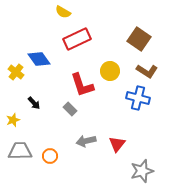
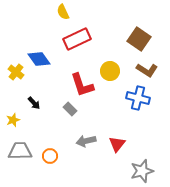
yellow semicircle: rotated 35 degrees clockwise
brown L-shape: moved 1 px up
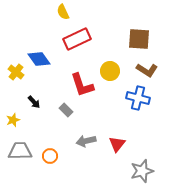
brown square: rotated 30 degrees counterclockwise
black arrow: moved 1 px up
gray rectangle: moved 4 px left, 1 px down
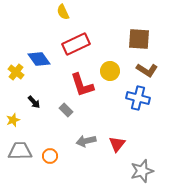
red rectangle: moved 1 px left, 5 px down
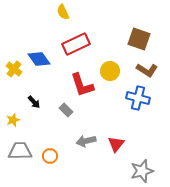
brown square: rotated 15 degrees clockwise
yellow cross: moved 2 px left, 3 px up
red triangle: moved 1 px left
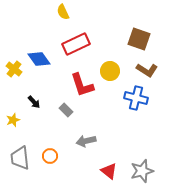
blue cross: moved 2 px left
red triangle: moved 7 px left, 27 px down; rotated 30 degrees counterclockwise
gray trapezoid: moved 7 px down; rotated 95 degrees counterclockwise
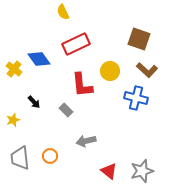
brown L-shape: rotated 10 degrees clockwise
red L-shape: rotated 12 degrees clockwise
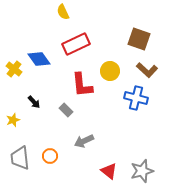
gray arrow: moved 2 px left; rotated 12 degrees counterclockwise
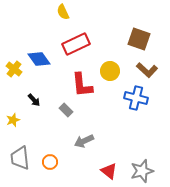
black arrow: moved 2 px up
orange circle: moved 6 px down
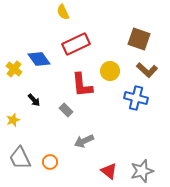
gray trapezoid: rotated 20 degrees counterclockwise
